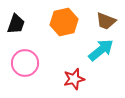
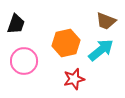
orange hexagon: moved 2 px right, 21 px down
pink circle: moved 1 px left, 2 px up
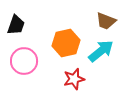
black trapezoid: moved 1 px down
cyan arrow: moved 1 px down
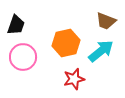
pink circle: moved 1 px left, 4 px up
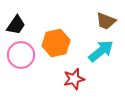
black trapezoid: rotated 15 degrees clockwise
orange hexagon: moved 10 px left
pink circle: moved 2 px left, 2 px up
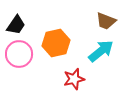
pink circle: moved 2 px left, 1 px up
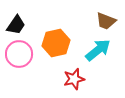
cyan arrow: moved 3 px left, 1 px up
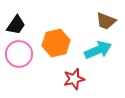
cyan arrow: rotated 16 degrees clockwise
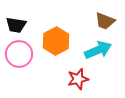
brown trapezoid: moved 1 px left
black trapezoid: rotated 65 degrees clockwise
orange hexagon: moved 2 px up; rotated 16 degrees counterclockwise
red star: moved 4 px right
